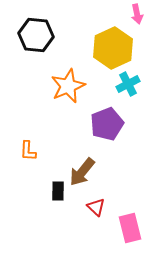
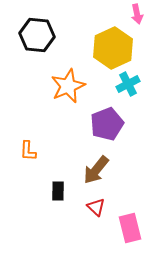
black hexagon: moved 1 px right
brown arrow: moved 14 px right, 2 px up
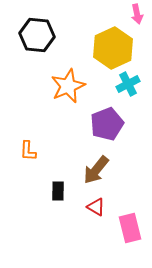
red triangle: rotated 12 degrees counterclockwise
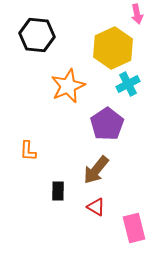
purple pentagon: rotated 12 degrees counterclockwise
pink rectangle: moved 4 px right
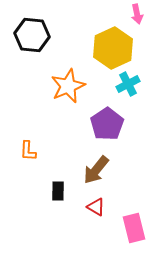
black hexagon: moved 5 px left
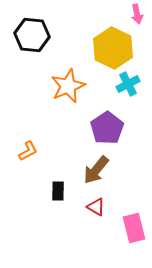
yellow hexagon: rotated 9 degrees counterclockwise
purple pentagon: moved 4 px down
orange L-shape: rotated 120 degrees counterclockwise
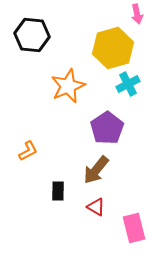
yellow hexagon: rotated 18 degrees clockwise
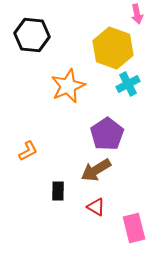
yellow hexagon: rotated 24 degrees counterclockwise
purple pentagon: moved 6 px down
brown arrow: rotated 20 degrees clockwise
